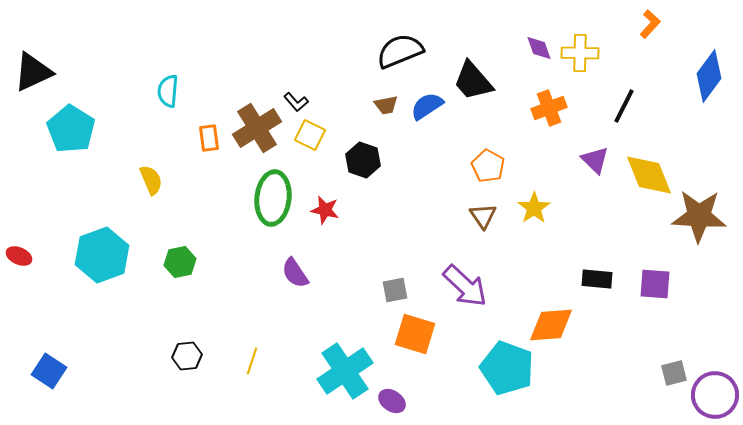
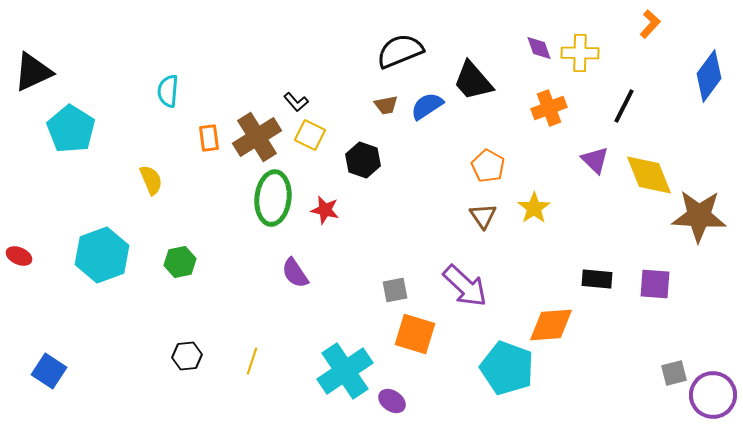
brown cross at (257, 128): moved 9 px down
purple circle at (715, 395): moved 2 px left
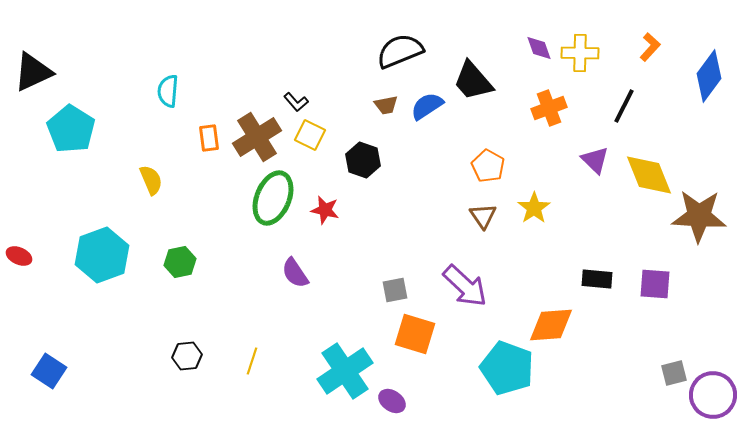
orange L-shape at (650, 24): moved 23 px down
green ellipse at (273, 198): rotated 16 degrees clockwise
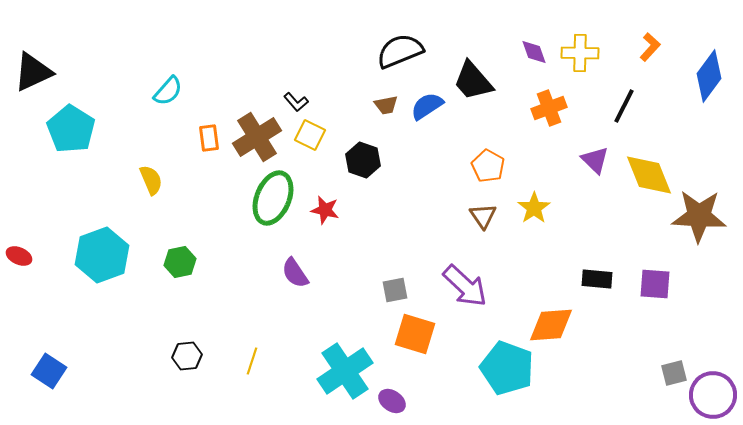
purple diamond at (539, 48): moved 5 px left, 4 px down
cyan semicircle at (168, 91): rotated 144 degrees counterclockwise
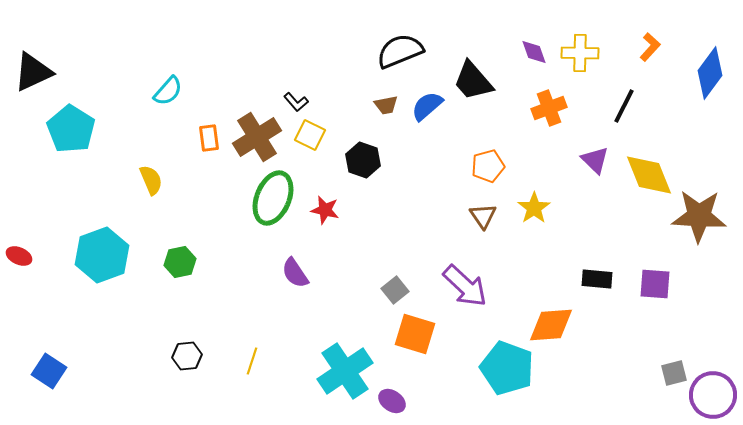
blue diamond at (709, 76): moved 1 px right, 3 px up
blue semicircle at (427, 106): rotated 8 degrees counterclockwise
orange pentagon at (488, 166): rotated 28 degrees clockwise
gray square at (395, 290): rotated 28 degrees counterclockwise
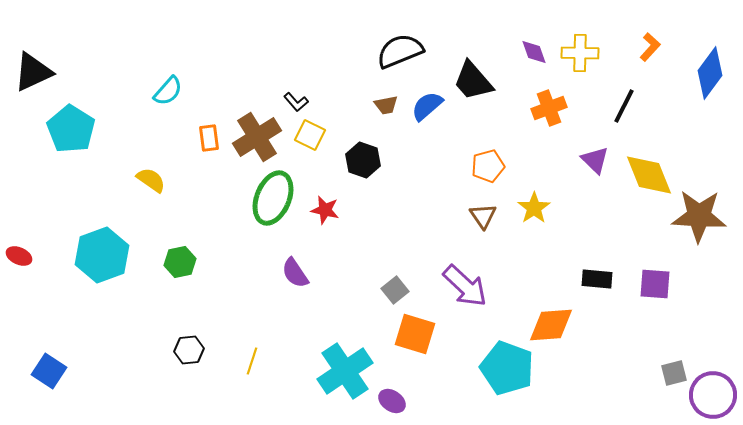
yellow semicircle at (151, 180): rotated 32 degrees counterclockwise
black hexagon at (187, 356): moved 2 px right, 6 px up
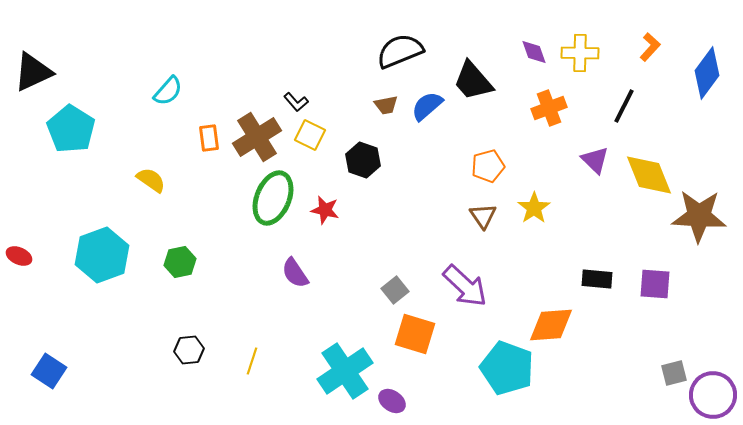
blue diamond at (710, 73): moved 3 px left
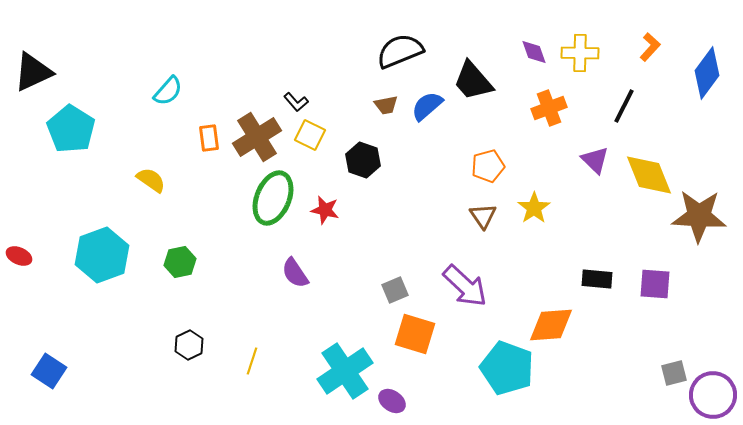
gray square at (395, 290): rotated 16 degrees clockwise
black hexagon at (189, 350): moved 5 px up; rotated 20 degrees counterclockwise
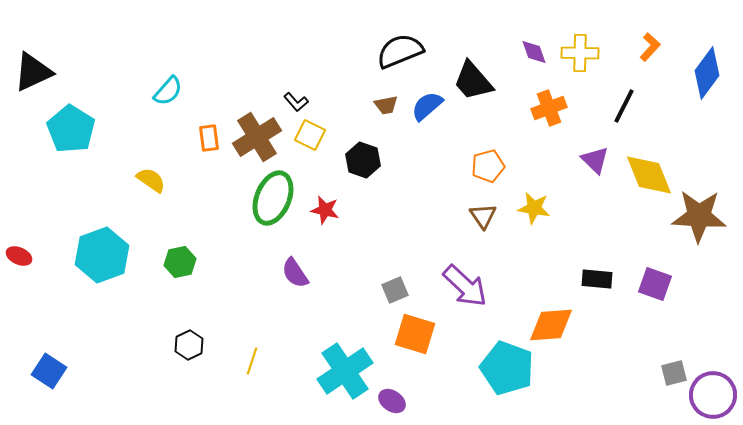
yellow star at (534, 208): rotated 28 degrees counterclockwise
purple square at (655, 284): rotated 16 degrees clockwise
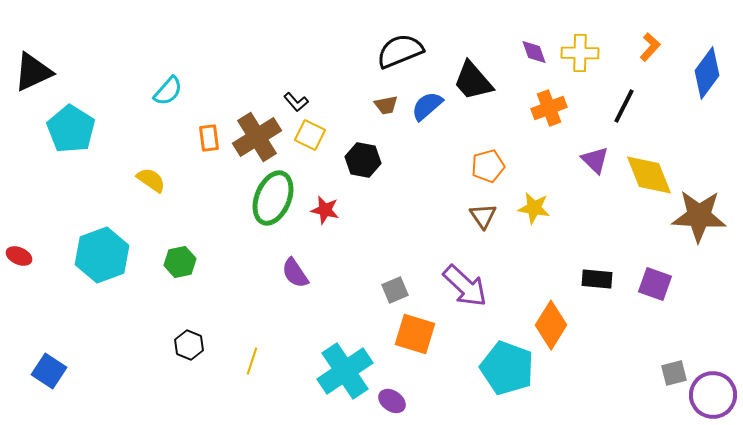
black hexagon at (363, 160): rotated 8 degrees counterclockwise
orange diamond at (551, 325): rotated 54 degrees counterclockwise
black hexagon at (189, 345): rotated 12 degrees counterclockwise
